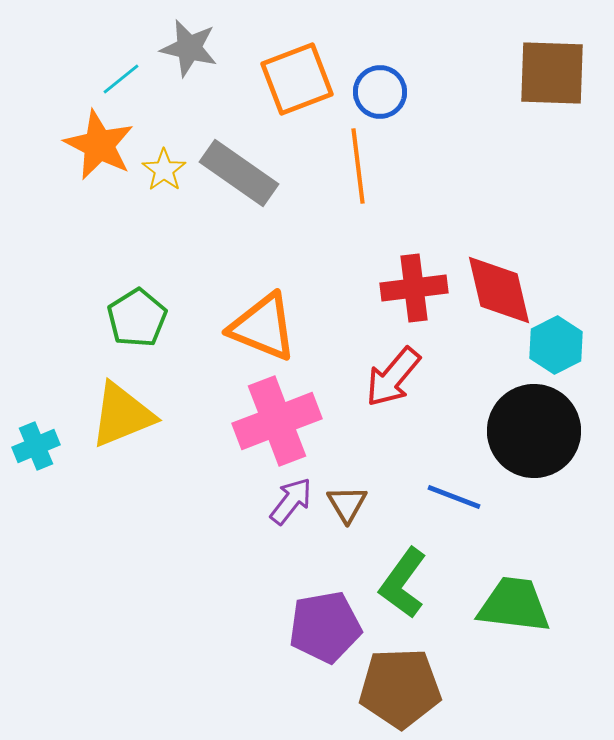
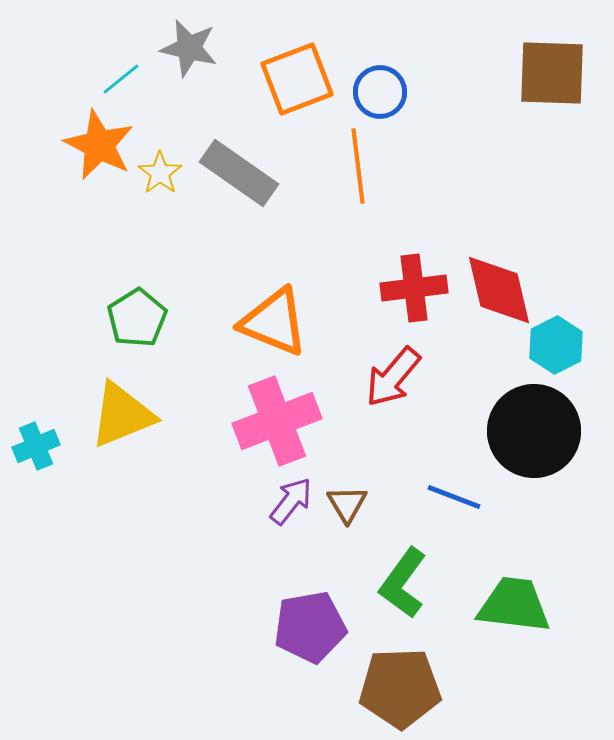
yellow star: moved 4 px left, 3 px down
orange triangle: moved 11 px right, 5 px up
purple pentagon: moved 15 px left
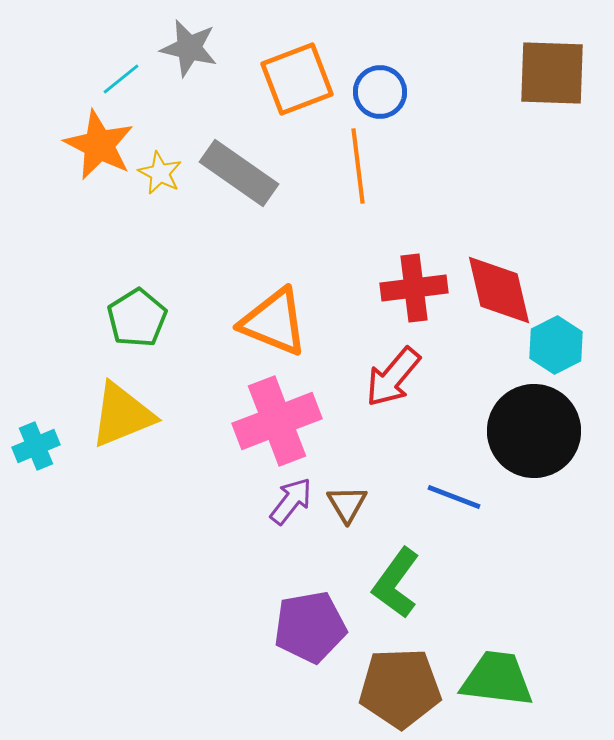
yellow star: rotated 9 degrees counterclockwise
green L-shape: moved 7 px left
green trapezoid: moved 17 px left, 74 px down
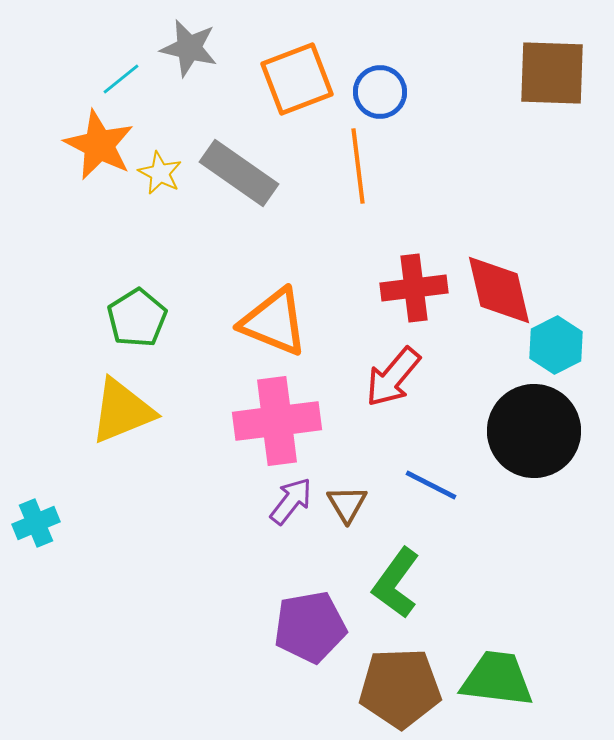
yellow triangle: moved 4 px up
pink cross: rotated 14 degrees clockwise
cyan cross: moved 77 px down
blue line: moved 23 px left, 12 px up; rotated 6 degrees clockwise
